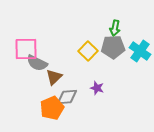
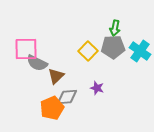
brown triangle: moved 2 px right, 1 px up
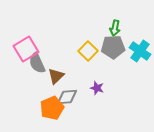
pink square: rotated 30 degrees counterclockwise
gray semicircle: rotated 40 degrees clockwise
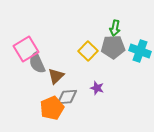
cyan cross: rotated 15 degrees counterclockwise
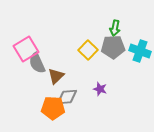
yellow square: moved 1 px up
purple star: moved 3 px right, 1 px down
orange pentagon: moved 1 px right; rotated 25 degrees clockwise
